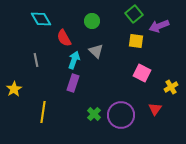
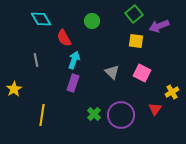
gray triangle: moved 16 px right, 21 px down
yellow cross: moved 1 px right, 5 px down
yellow line: moved 1 px left, 3 px down
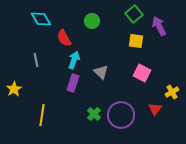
purple arrow: rotated 84 degrees clockwise
gray triangle: moved 11 px left
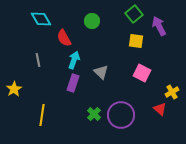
gray line: moved 2 px right
red triangle: moved 5 px right; rotated 24 degrees counterclockwise
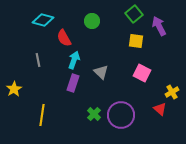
cyan diamond: moved 2 px right, 1 px down; rotated 45 degrees counterclockwise
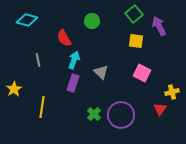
cyan diamond: moved 16 px left
yellow cross: rotated 16 degrees clockwise
red triangle: rotated 24 degrees clockwise
yellow line: moved 8 px up
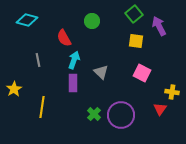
purple rectangle: rotated 18 degrees counterclockwise
yellow cross: rotated 24 degrees clockwise
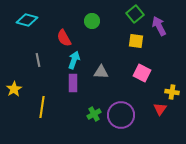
green square: moved 1 px right
gray triangle: rotated 42 degrees counterclockwise
green cross: rotated 16 degrees clockwise
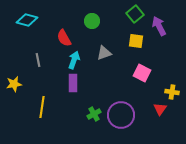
gray triangle: moved 3 px right, 19 px up; rotated 21 degrees counterclockwise
yellow star: moved 5 px up; rotated 21 degrees clockwise
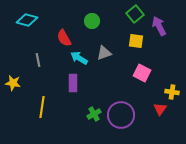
cyan arrow: moved 5 px right, 2 px up; rotated 78 degrees counterclockwise
yellow star: moved 1 px left, 1 px up; rotated 21 degrees clockwise
